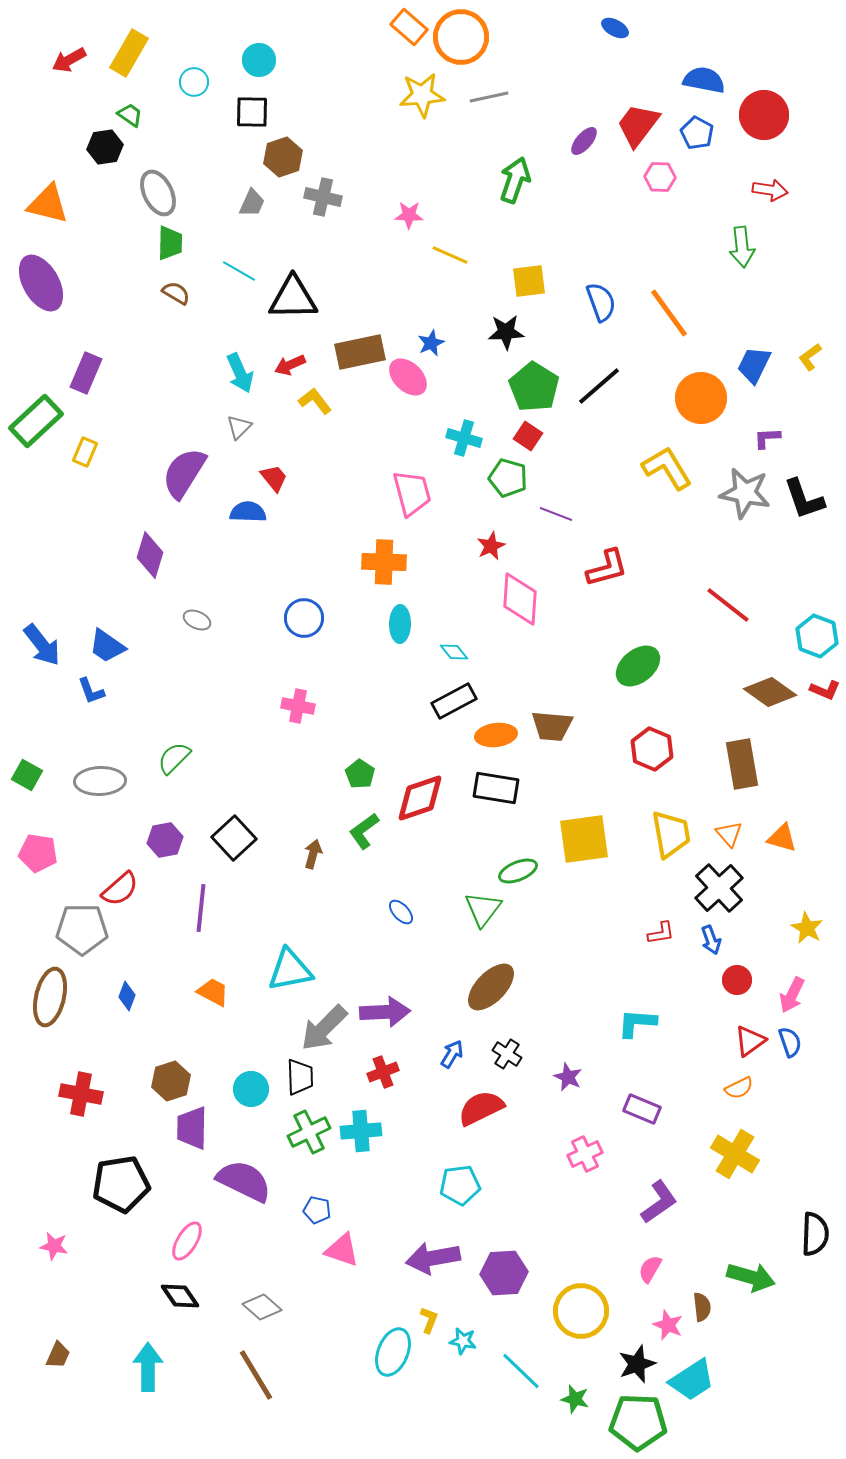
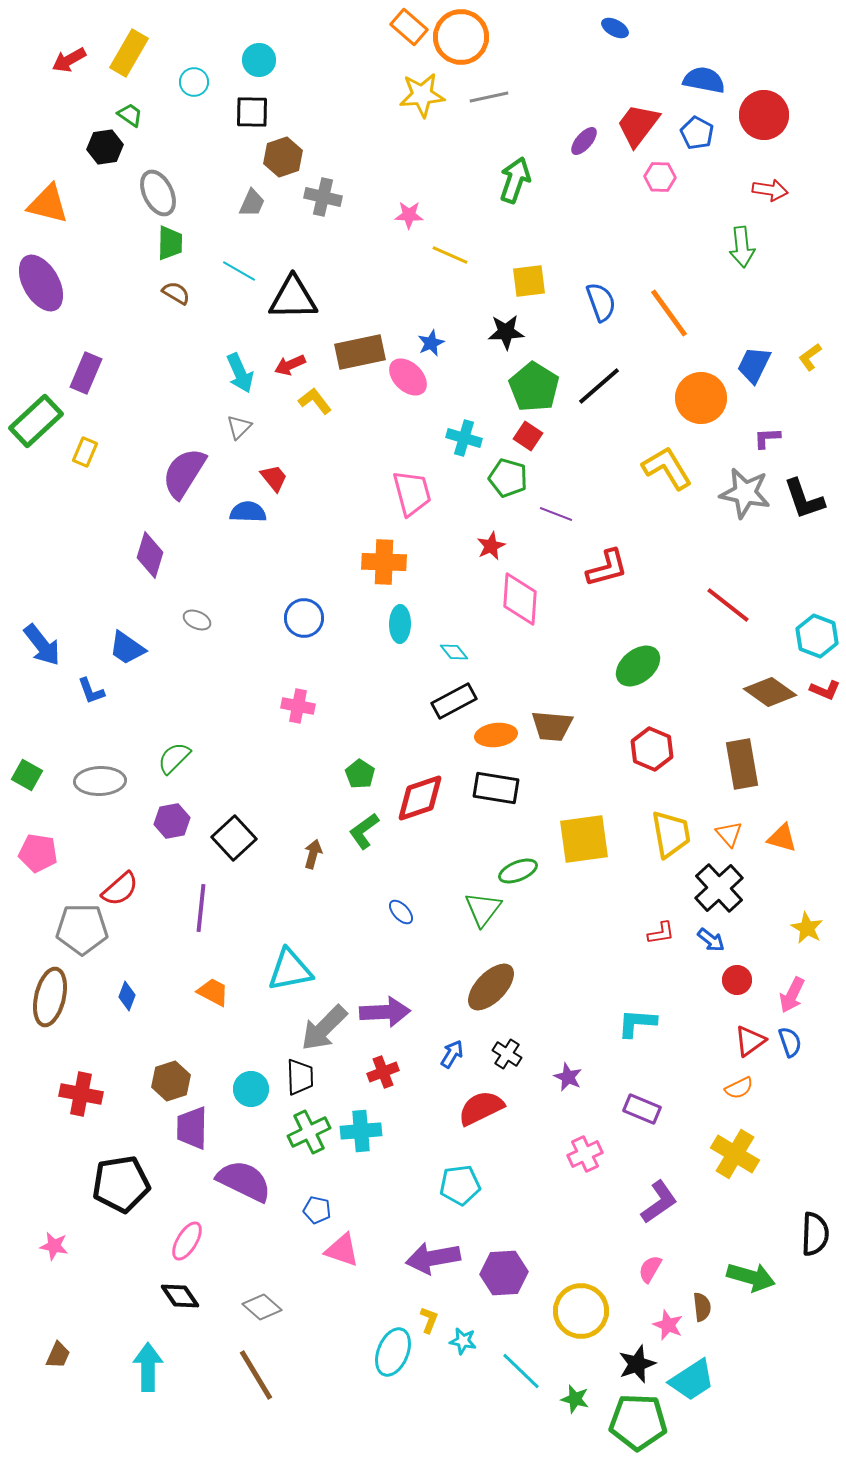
blue trapezoid at (107, 646): moved 20 px right, 2 px down
purple hexagon at (165, 840): moved 7 px right, 19 px up
blue arrow at (711, 940): rotated 32 degrees counterclockwise
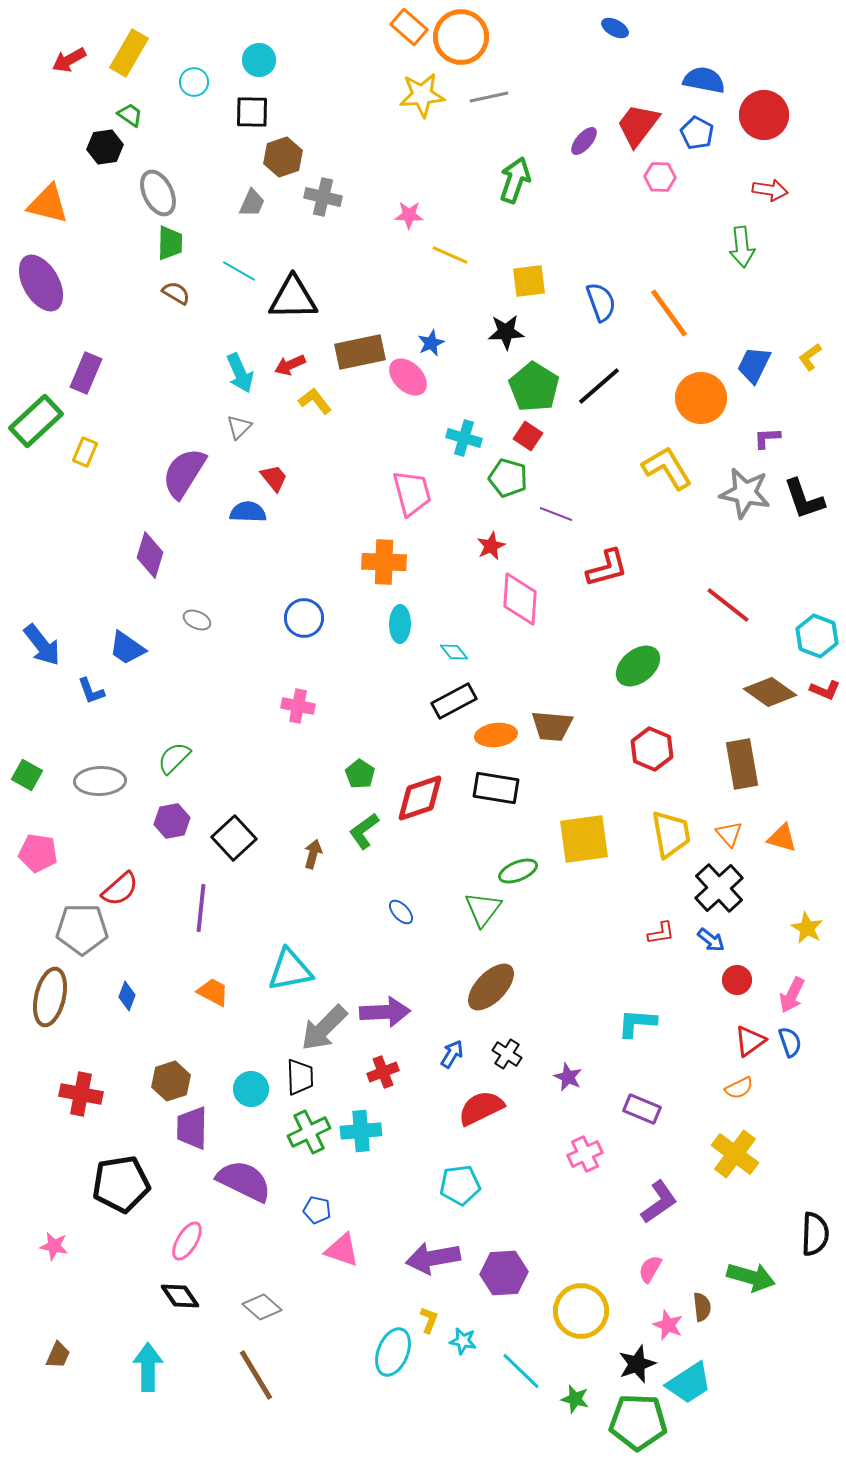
yellow cross at (735, 1154): rotated 6 degrees clockwise
cyan trapezoid at (692, 1380): moved 3 px left, 3 px down
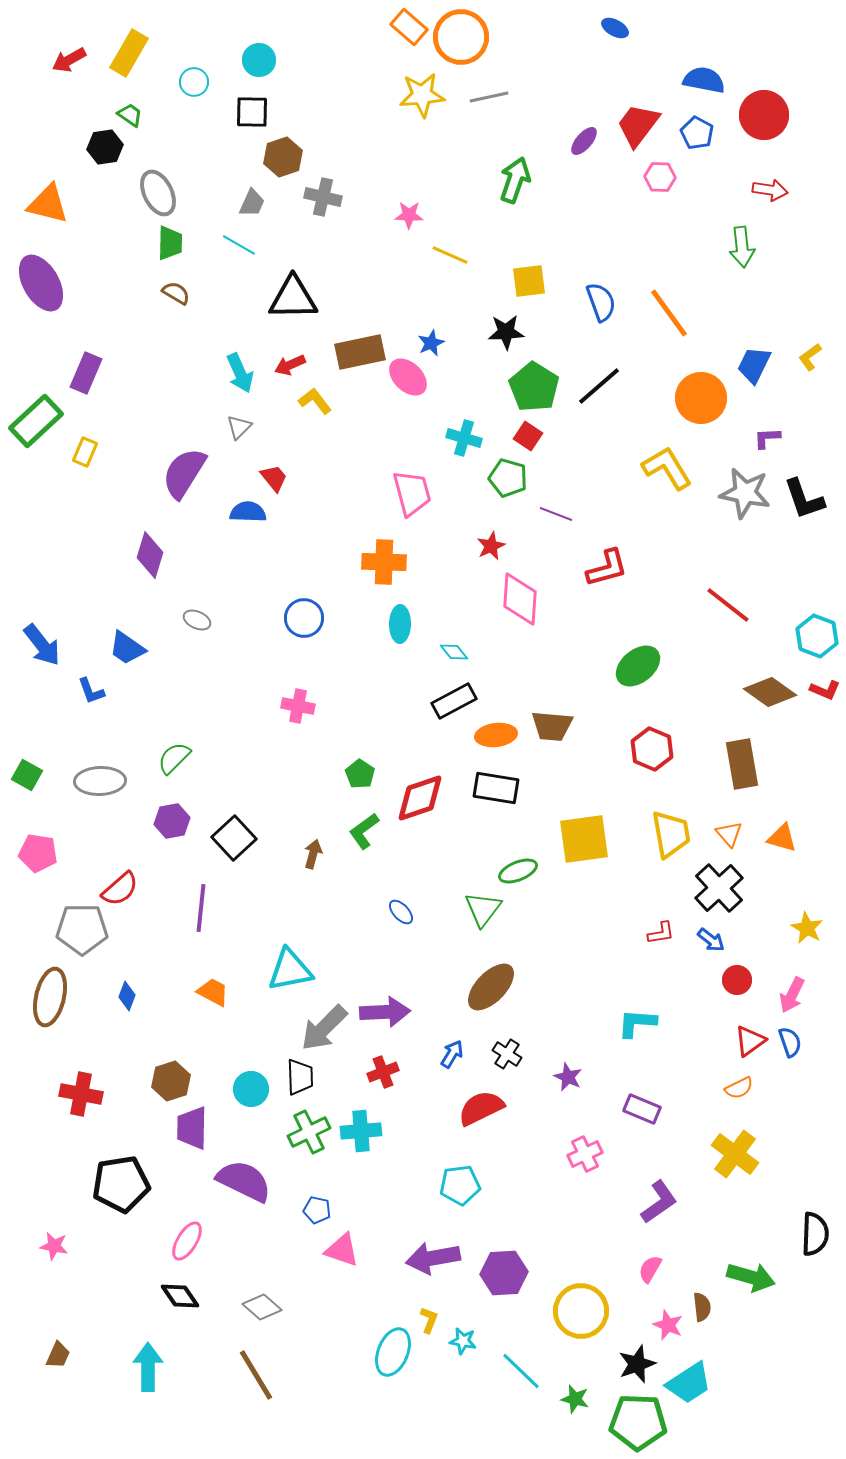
cyan line at (239, 271): moved 26 px up
